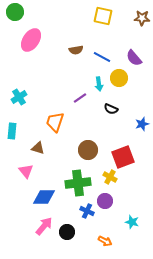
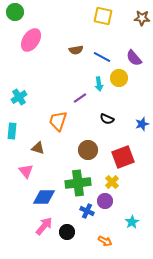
black semicircle: moved 4 px left, 10 px down
orange trapezoid: moved 3 px right, 1 px up
yellow cross: moved 2 px right, 5 px down; rotated 16 degrees clockwise
cyan star: rotated 24 degrees clockwise
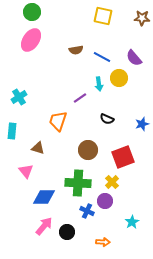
green circle: moved 17 px right
green cross: rotated 10 degrees clockwise
orange arrow: moved 2 px left, 1 px down; rotated 24 degrees counterclockwise
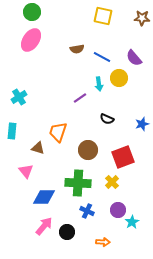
brown semicircle: moved 1 px right, 1 px up
orange trapezoid: moved 11 px down
purple circle: moved 13 px right, 9 px down
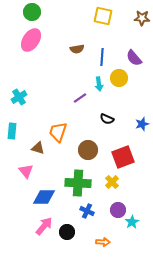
blue line: rotated 66 degrees clockwise
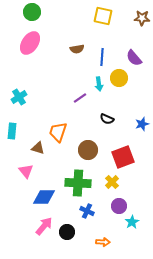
pink ellipse: moved 1 px left, 3 px down
purple circle: moved 1 px right, 4 px up
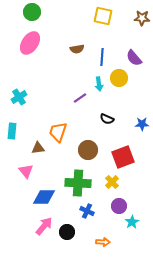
blue star: rotated 16 degrees clockwise
brown triangle: rotated 24 degrees counterclockwise
